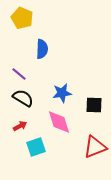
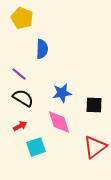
red triangle: rotated 15 degrees counterclockwise
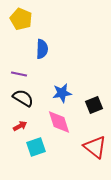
yellow pentagon: moved 1 px left, 1 px down
purple line: rotated 28 degrees counterclockwise
black square: rotated 24 degrees counterclockwise
red triangle: rotated 45 degrees counterclockwise
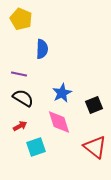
blue star: rotated 18 degrees counterclockwise
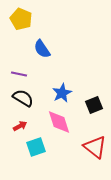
blue semicircle: rotated 144 degrees clockwise
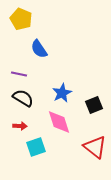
blue semicircle: moved 3 px left
red arrow: rotated 32 degrees clockwise
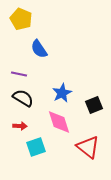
red triangle: moved 7 px left
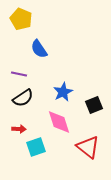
blue star: moved 1 px right, 1 px up
black semicircle: rotated 115 degrees clockwise
red arrow: moved 1 px left, 3 px down
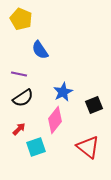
blue semicircle: moved 1 px right, 1 px down
pink diamond: moved 4 px left, 2 px up; rotated 56 degrees clockwise
red arrow: rotated 48 degrees counterclockwise
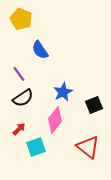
purple line: rotated 42 degrees clockwise
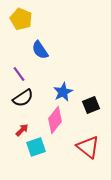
black square: moved 3 px left
red arrow: moved 3 px right, 1 px down
